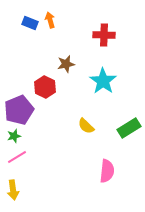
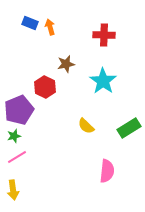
orange arrow: moved 7 px down
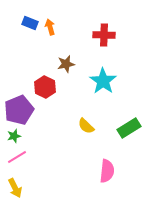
yellow arrow: moved 2 px right, 2 px up; rotated 18 degrees counterclockwise
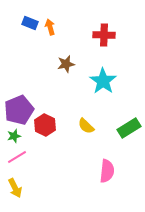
red hexagon: moved 38 px down
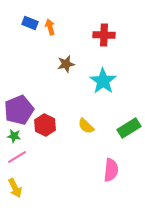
green star: rotated 24 degrees clockwise
pink semicircle: moved 4 px right, 1 px up
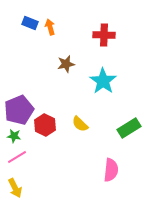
yellow semicircle: moved 6 px left, 2 px up
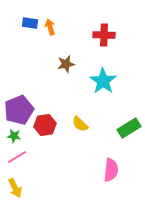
blue rectangle: rotated 14 degrees counterclockwise
red hexagon: rotated 25 degrees clockwise
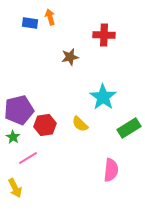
orange arrow: moved 10 px up
brown star: moved 4 px right, 7 px up
cyan star: moved 16 px down
purple pentagon: rotated 8 degrees clockwise
green star: moved 1 px left, 1 px down; rotated 24 degrees clockwise
pink line: moved 11 px right, 1 px down
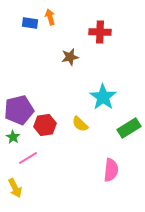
red cross: moved 4 px left, 3 px up
